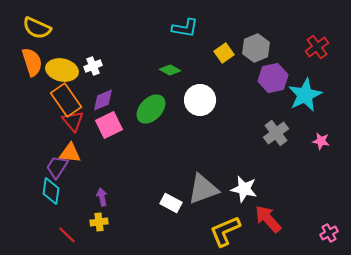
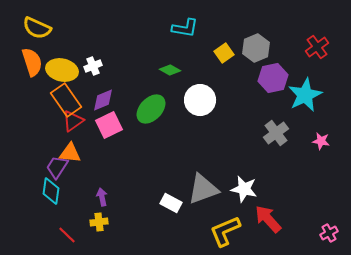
red triangle: rotated 35 degrees clockwise
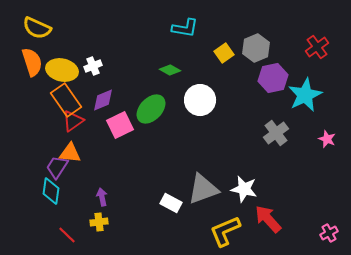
pink square: moved 11 px right
pink star: moved 6 px right, 2 px up; rotated 12 degrees clockwise
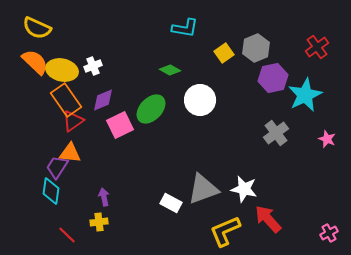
orange semicircle: moved 3 px right; rotated 28 degrees counterclockwise
purple arrow: moved 2 px right
